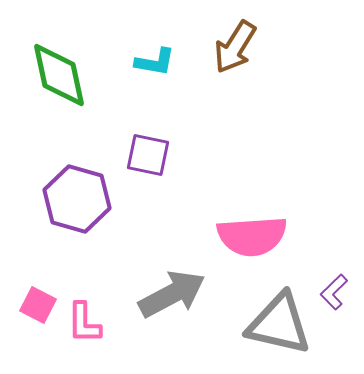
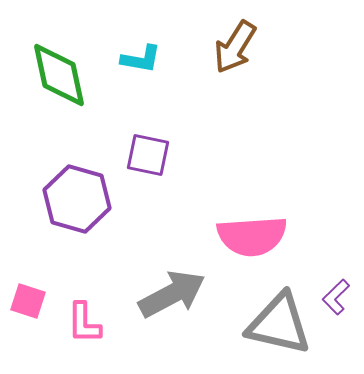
cyan L-shape: moved 14 px left, 3 px up
purple L-shape: moved 2 px right, 5 px down
pink square: moved 10 px left, 4 px up; rotated 9 degrees counterclockwise
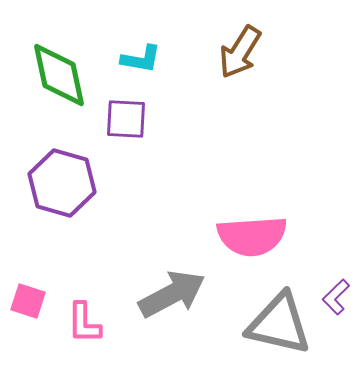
brown arrow: moved 5 px right, 5 px down
purple square: moved 22 px left, 36 px up; rotated 9 degrees counterclockwise
purple hexagon: moved 15 px left, 16 px up
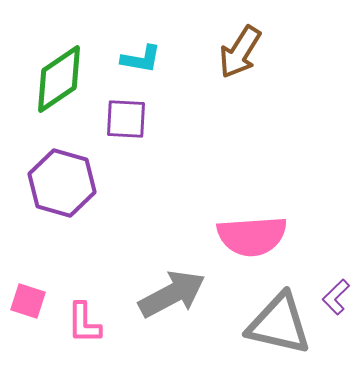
green diamond: moved 4 px down; rotated 68 degrees clockwise
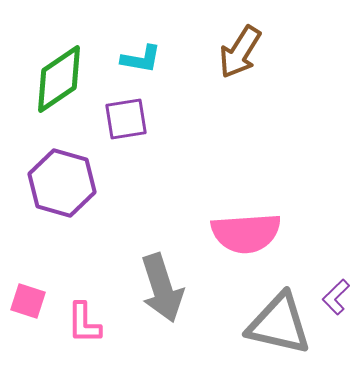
purple square: rotated 12 degrees counterclockwise
pink semicircle: moved 6 px left, 3 px up
gray arrow: moved 10 px left, 6 px up; rotated 100 degrees clockwise
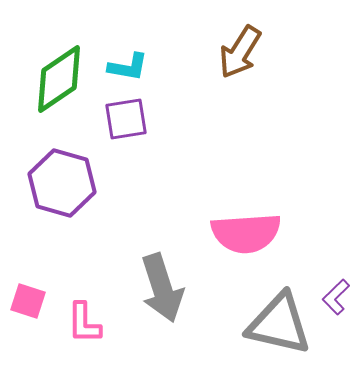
cyan L-shape: moved 13 px left, 8 px down
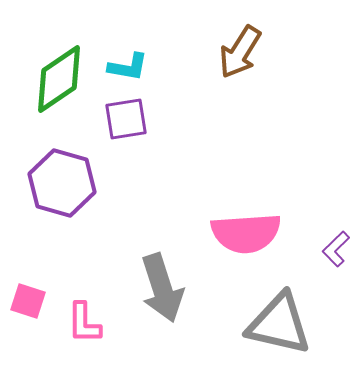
purple L-shape: moved 48 px up
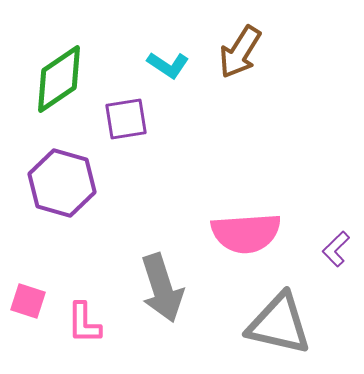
cyan L-shape: moved 40 px right, 2 px up; rotated 24 degrees clockwise
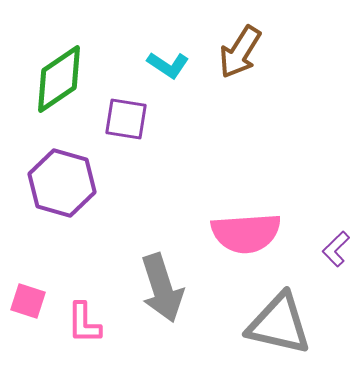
purple square: rotated 18 degrees clockwise
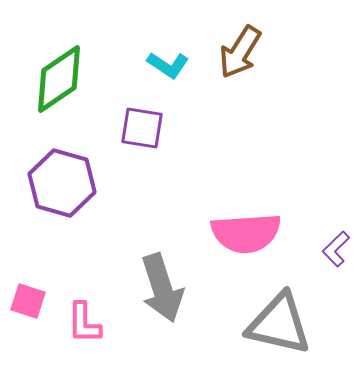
purple square: moved 16 px right, 9 px down
